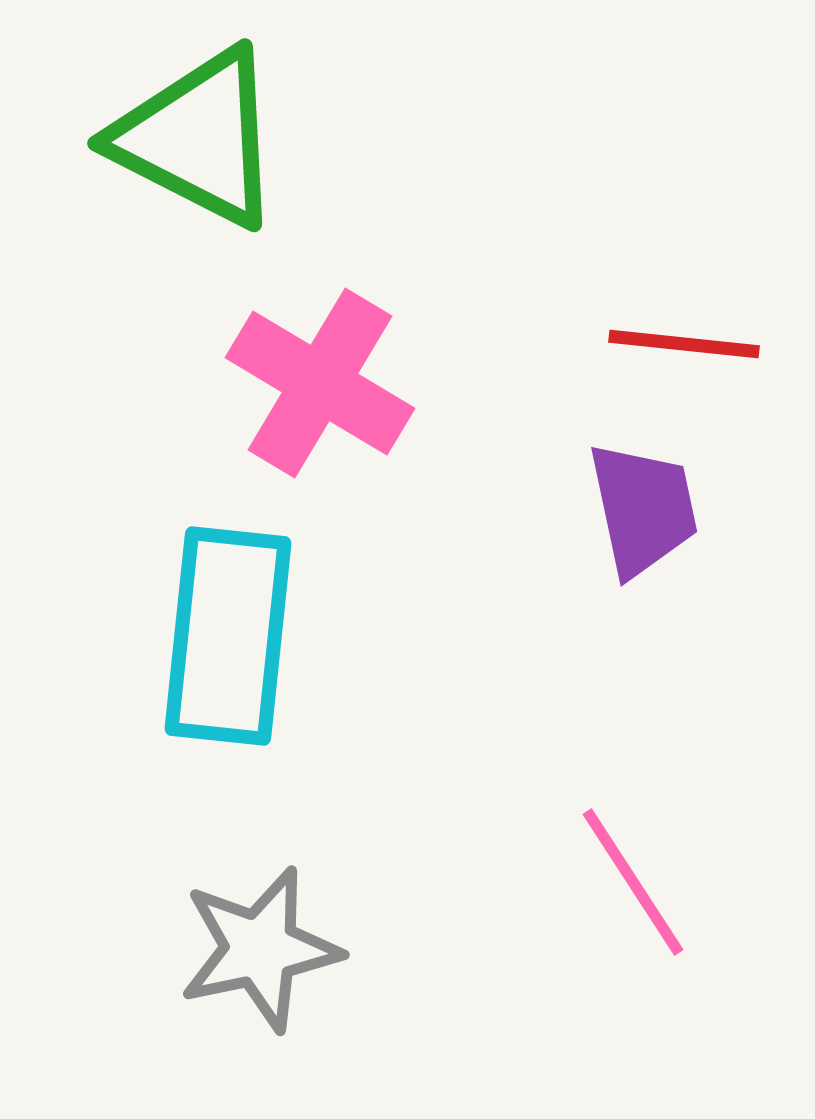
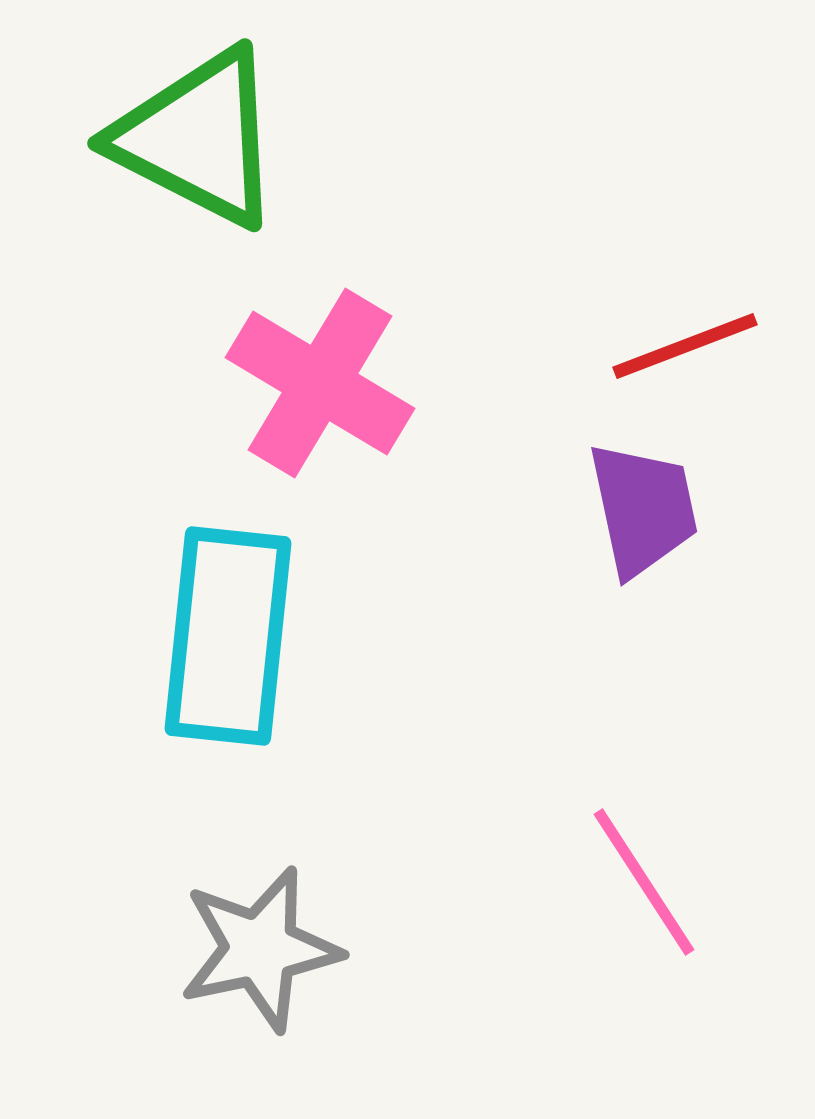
red line: moved 1 px right, 2 px down; rotated 27 degrees counterclockwise
pink line: moved 11 px right
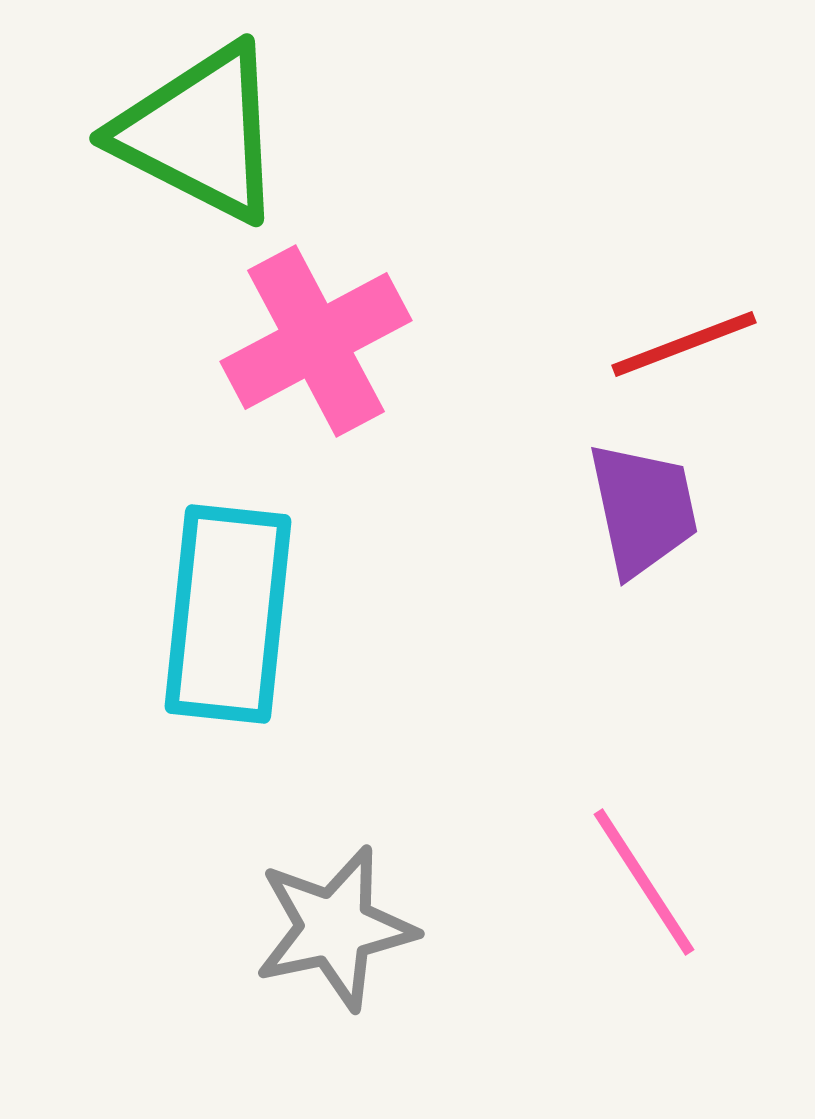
green triangle: moved 2 px right, 5 px up
red line: moved 1 px left, 2 px up
pink cross: moved 4 px left, 42 px up; rotated 31 degrees clockwise
cyan rectangle: moved 22 px up
gray star: moved 75 px right, 21 px up
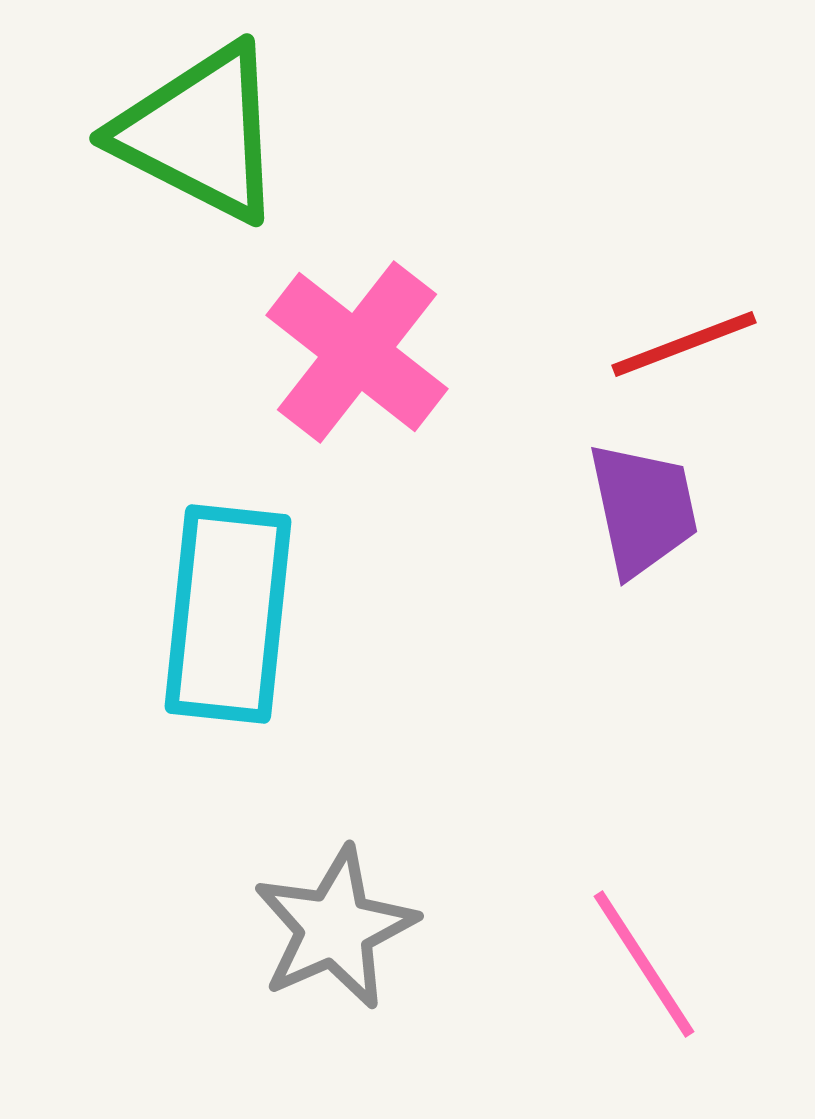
pink cross: moved 41 px right, 11 px down; rotated 24 degrees counterclockwise
pink line: moved 82 px down
gray star: rotated 12 degrees counterclockwise
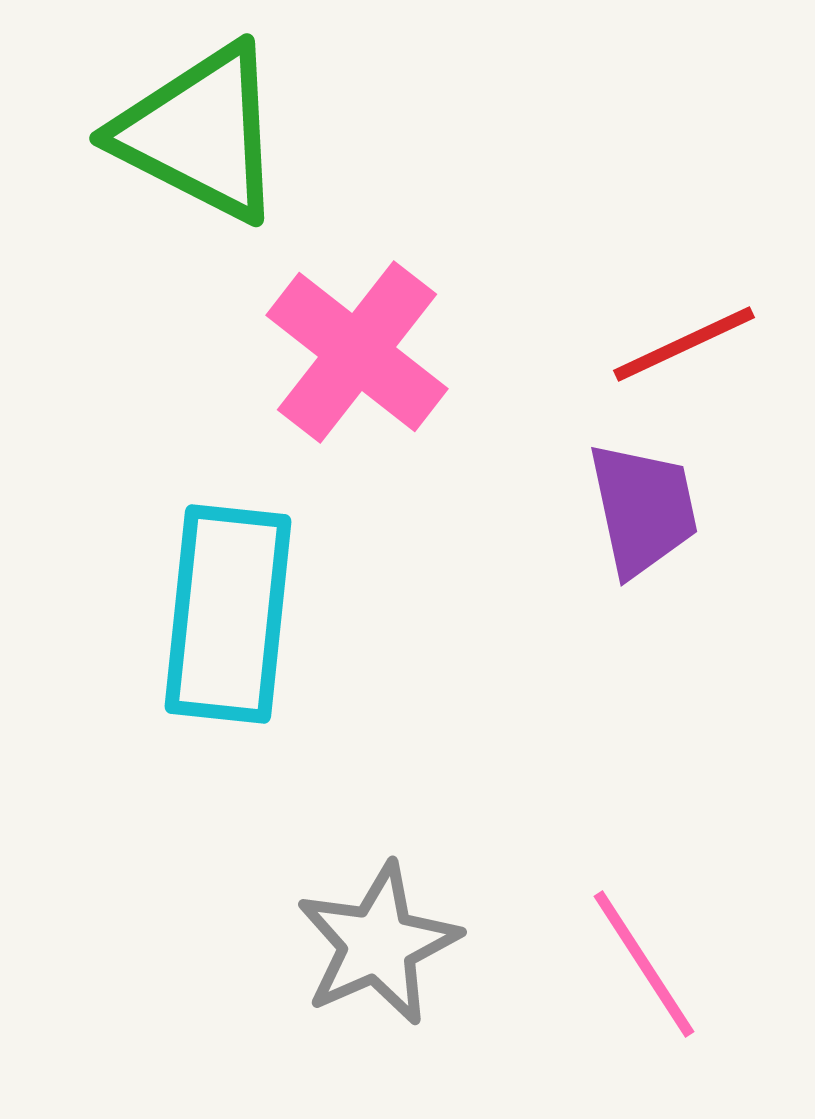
red line: rotated 4 degrees counterclockwise
gray star: moved 43 px right, 16 px down
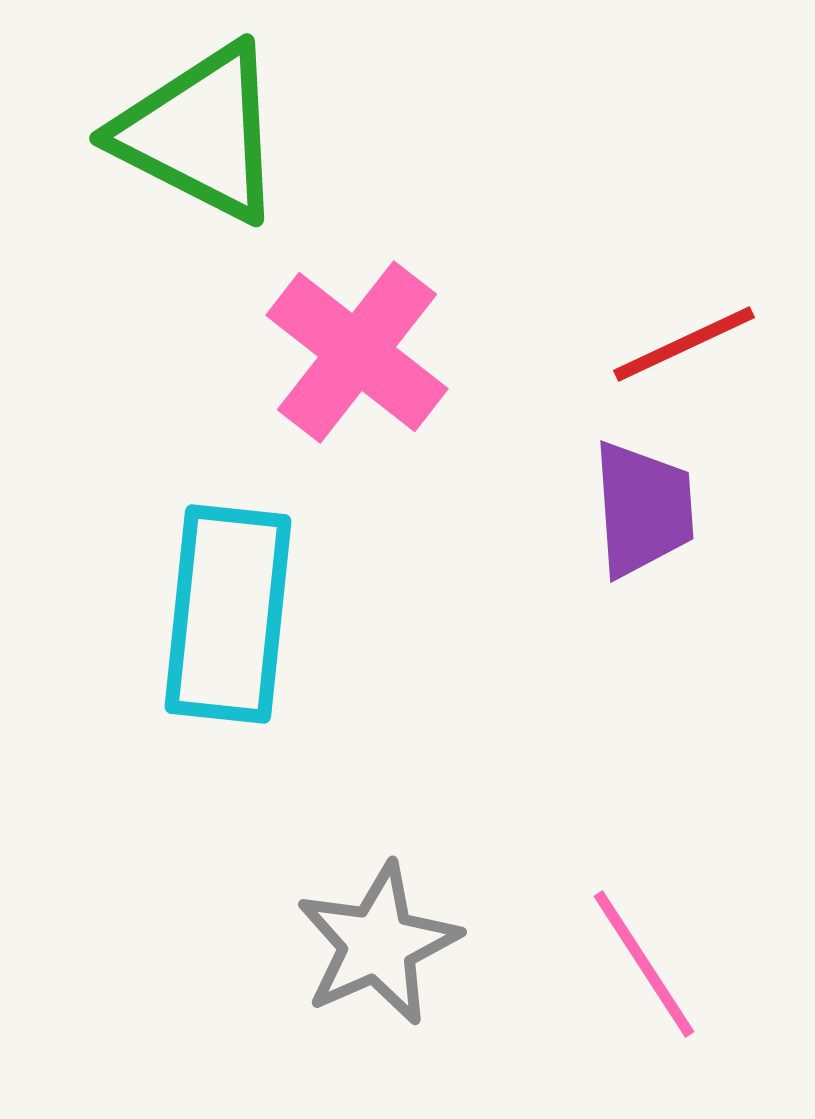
purple trapezoid: rotated 8 degrees clockwise
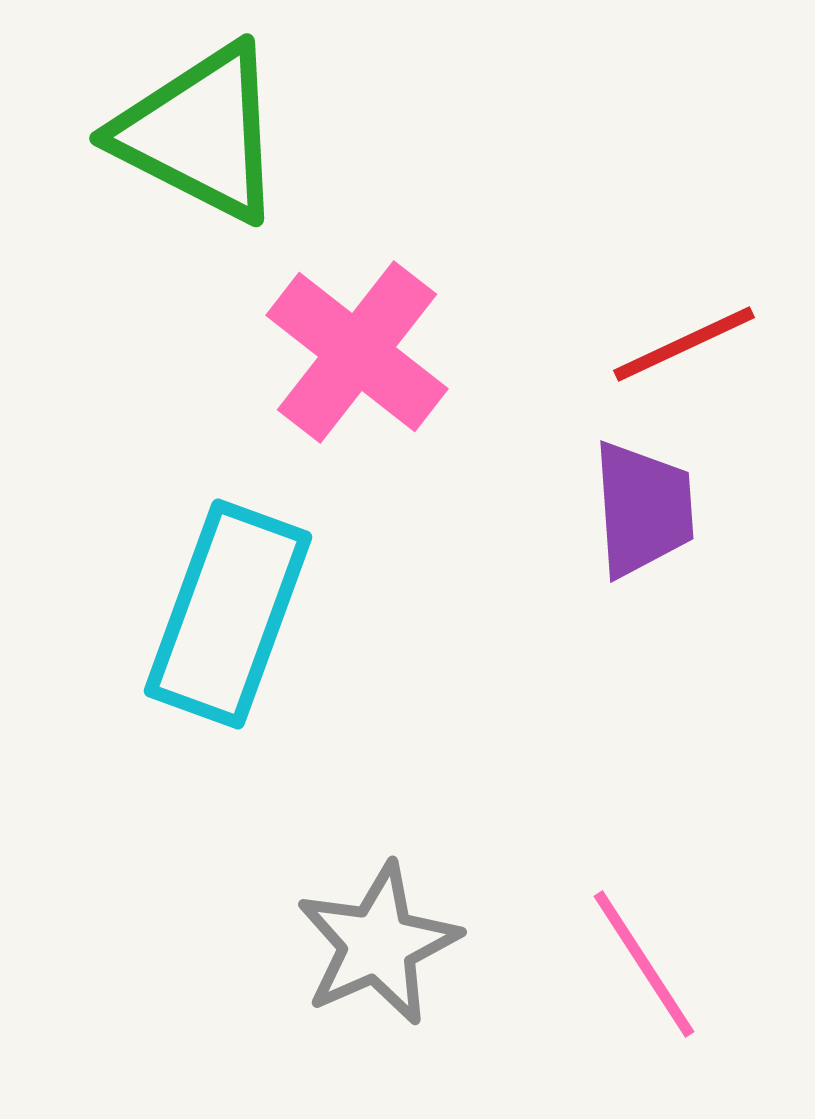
cyan rectangle: rotated 14 degrees clockwise
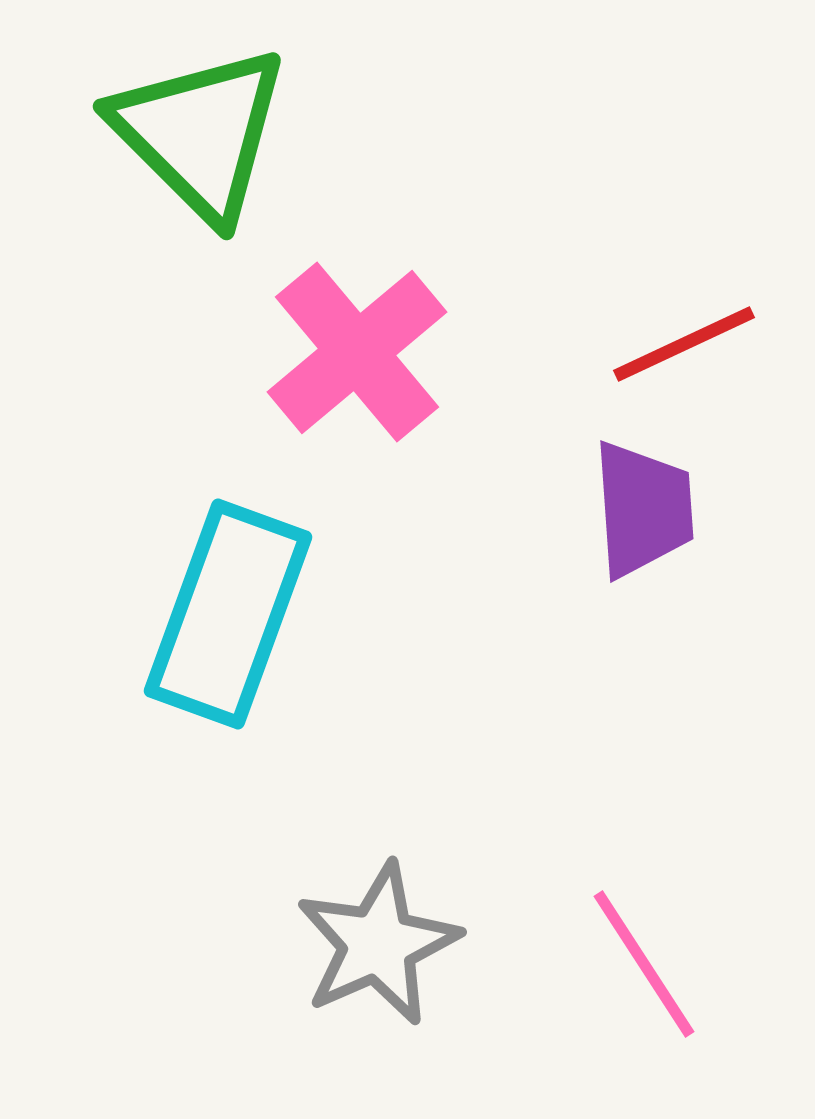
green triangle: rotated 18 degrees clockwise
pink cross: rotated 12 degrees clockwise
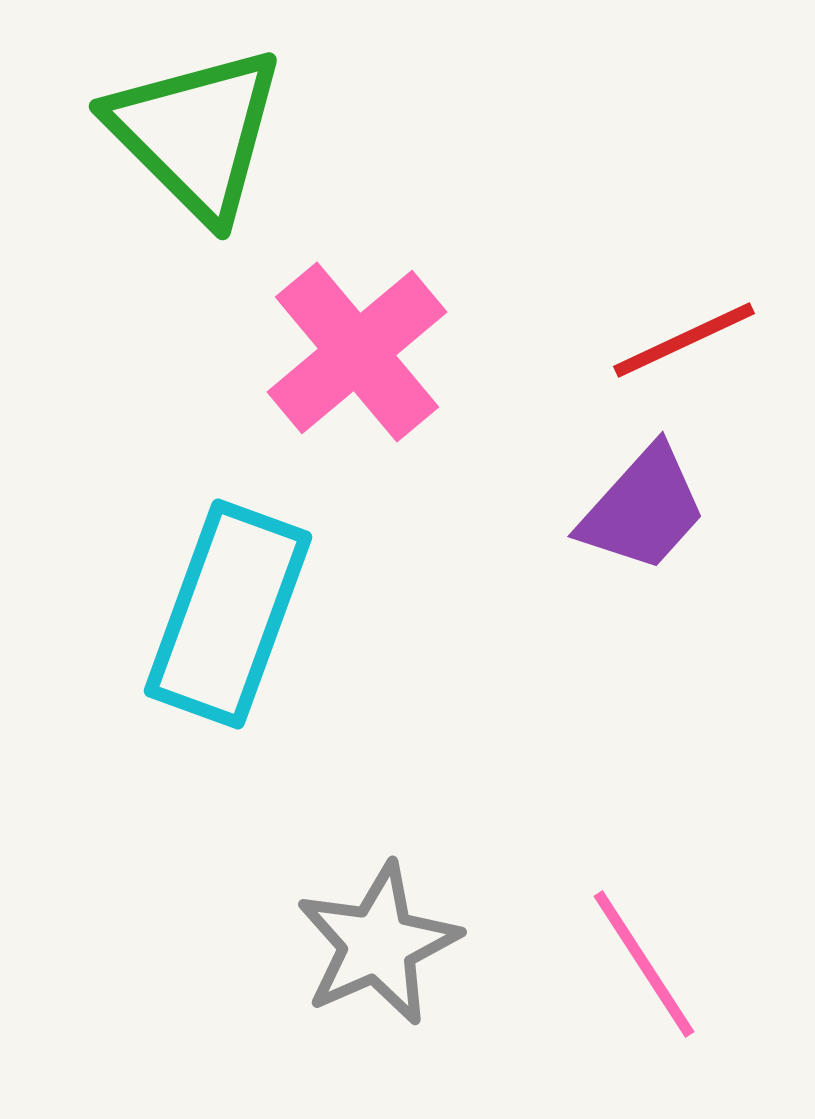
green triangle: moved 4 px left
red line: moved 4 px up
purple trapezoid: rotated 46 degrees clockwise
